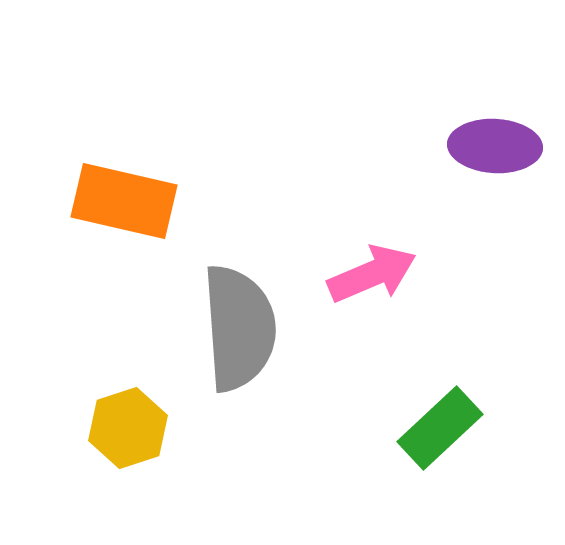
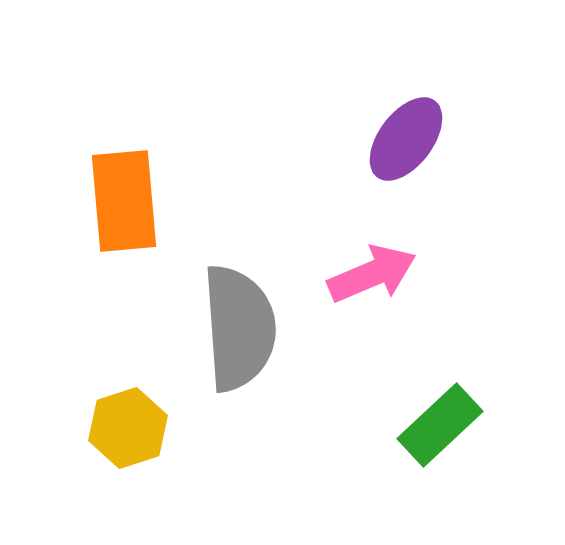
purple ellipse: moved 89 px left, 7 px up; rotated 56 degrees counterclockwise
orange rectangle: rotated 72 degrees clockwise
green rectangle: moved 3 px up
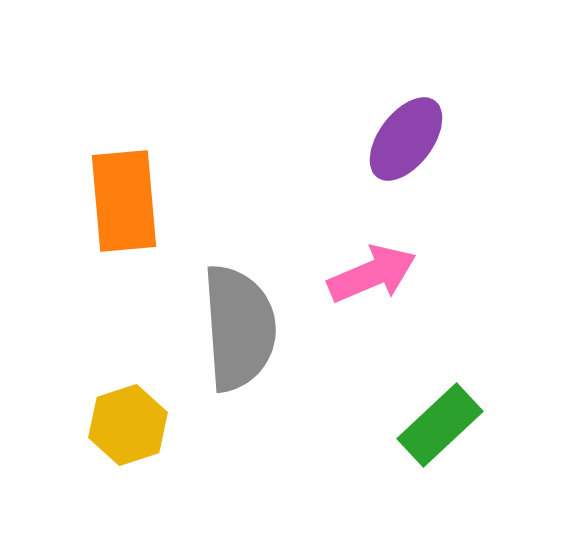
yellow hexagon: moved 3 px up
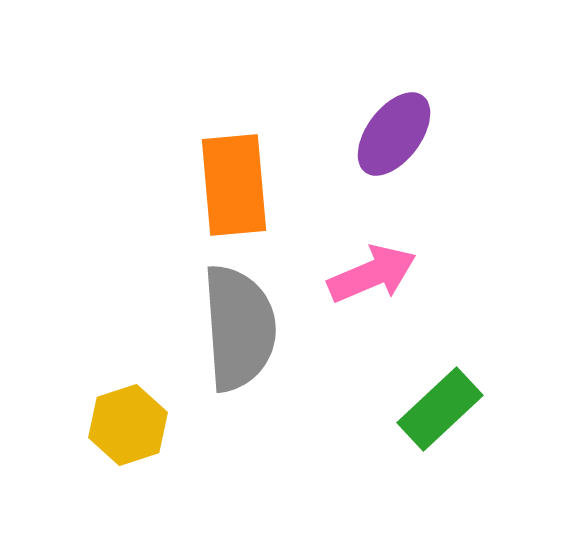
purple ellipse: moved 12 px left, 5 px up
orange rectangle: moved 110 px right, 16 px up
green rectangle: moved 16 px up
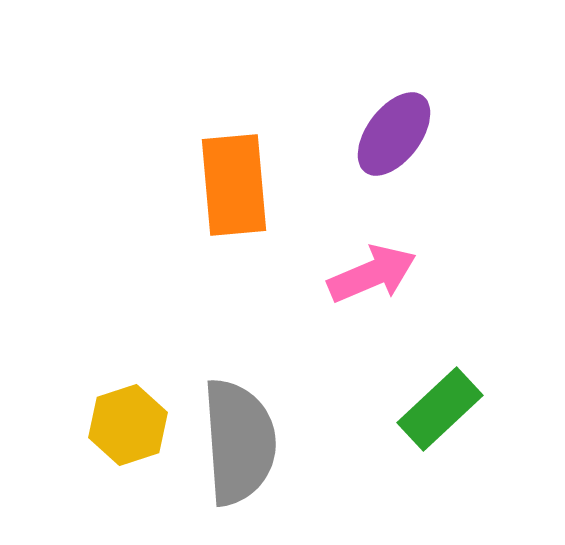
gray semicircle: moved 114 px down
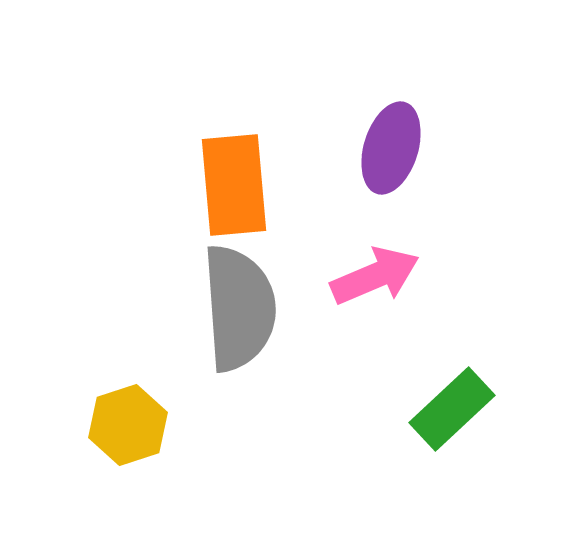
purple ellipse: moved 3 px left, 14 px down; rotated 20 degrees counterclockwise
pink arrow: moved 3 px right, 2 px down
green rectangle: moved 12 px right
gray semicircle: moved 134 px up
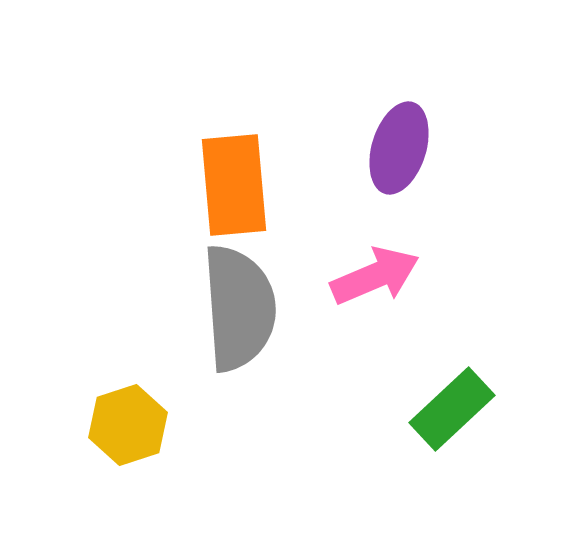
purple ellipse: moved 8 px right
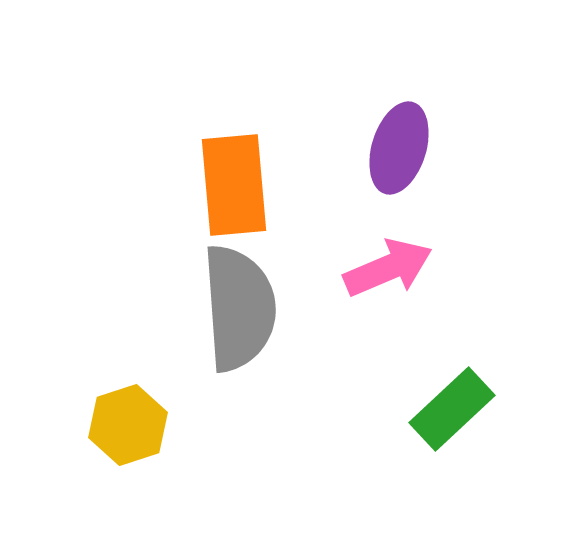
pink arrow: moved 13 px right, 8 px up
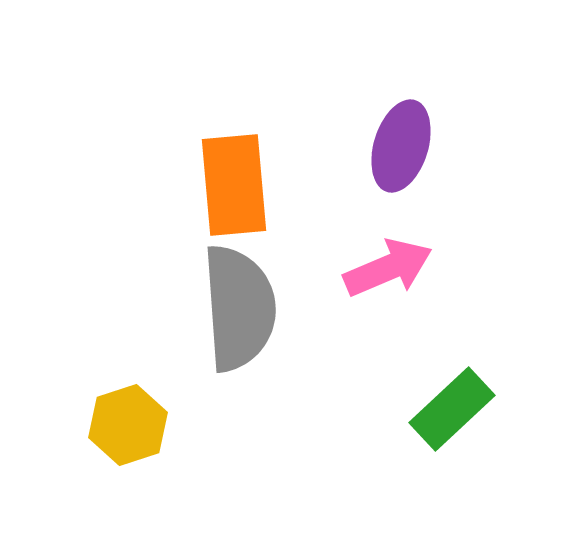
purple ellipse: moved 2 px right, 2 px up
